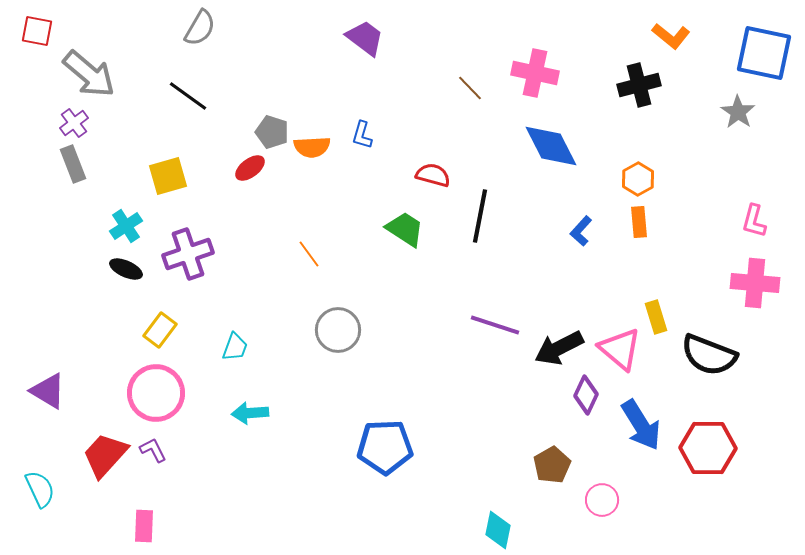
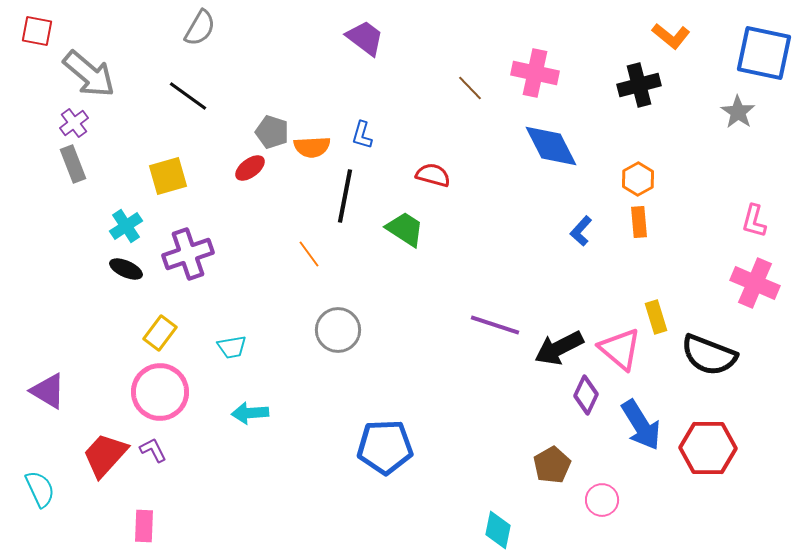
black line at (480, 216): moved 135 px left, 20 px up
pink cross at (755, 283): rotated 18 degrees clockwise
yellow rectangle at (160, 330): moved 3 px down
cyan trapezoid at (235, 347): moved 3 px left; rotated 60 degrees clockwise
pink circle at (156, 393): moved 4 px right, 1 px up
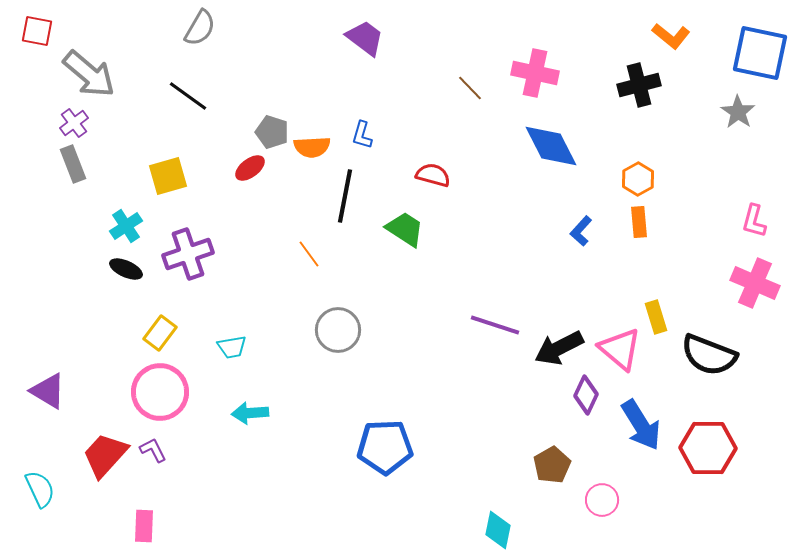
blue square at (764, 53): moved 4 px left
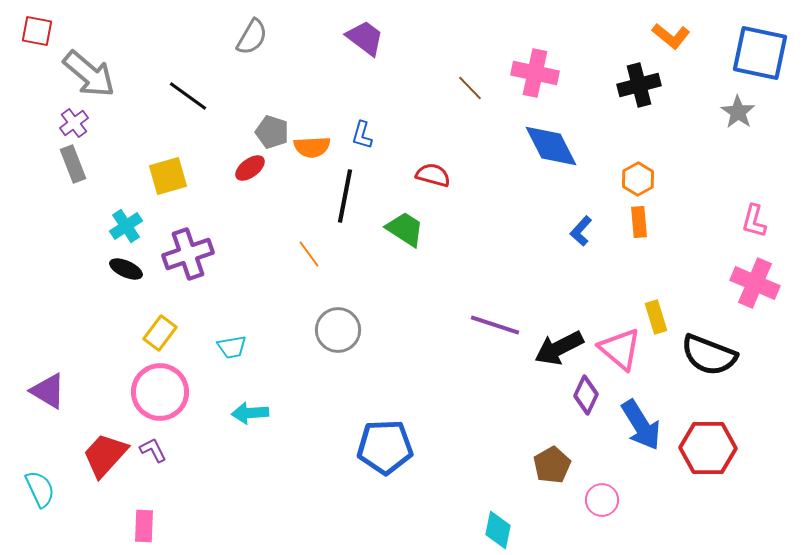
gray semicircle at (200, 28): moved 52 px right, 9 px down
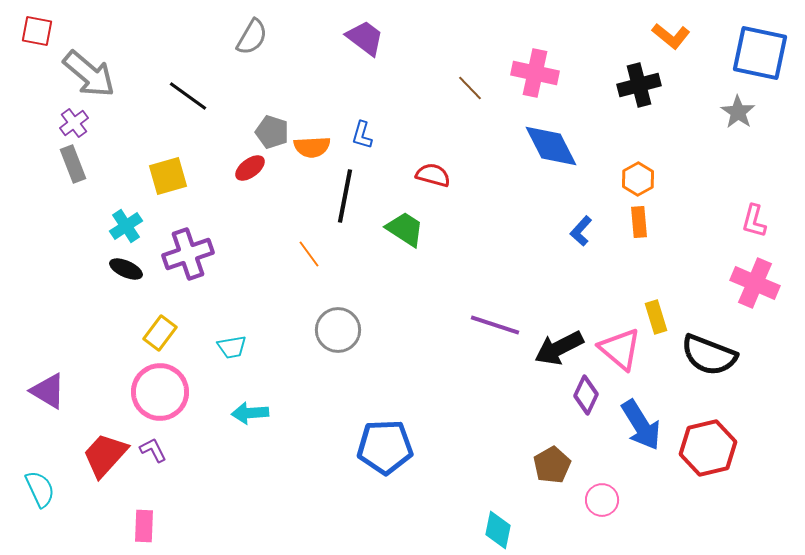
red hexagon at (708, 448): rotated 14 degrees counterclockwise
